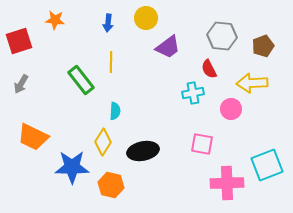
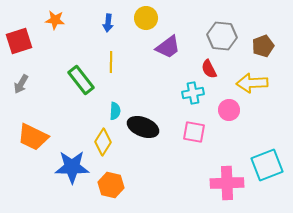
pink circle: moved 2 px left, 1 px down
pink square: moved 8 px left, 12 px up
black ellipse: moved 24 px up; rotated 32 degrees clockwise
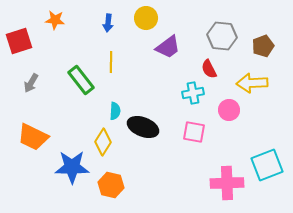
gray arrow: moved 10 px right, 1 px up
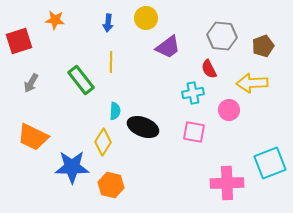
cyan square: moved 3 px right, 2 px up
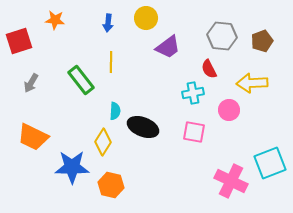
brown pentagon: moved 1 px left, 5 px up
pink cross: moved 4 px right, 2 px up; rotated 28 degrees clockwise
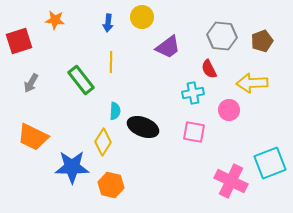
yellow circle: moved 4 px left, 1 px up
